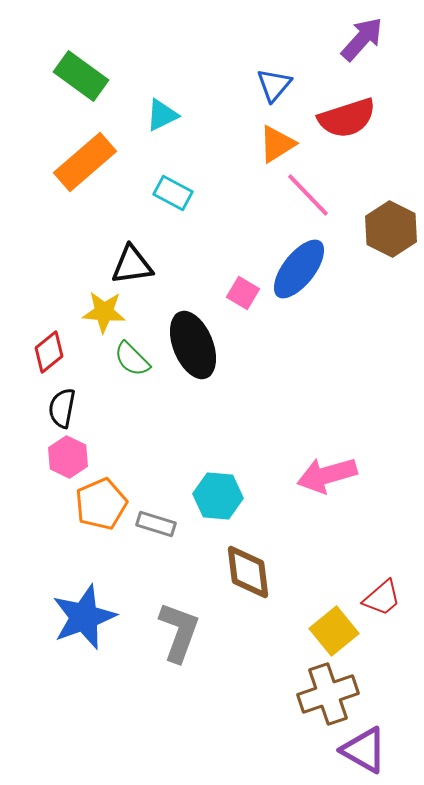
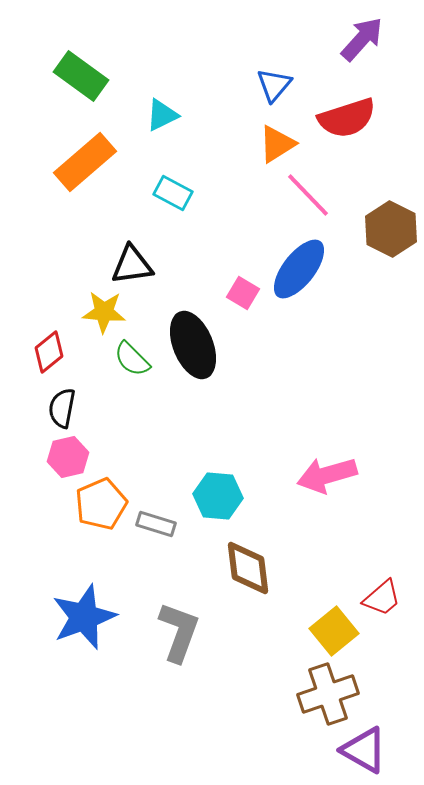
pink hexagon: rotated 21 degrees clockwise
brown diamond: moved 4 px up
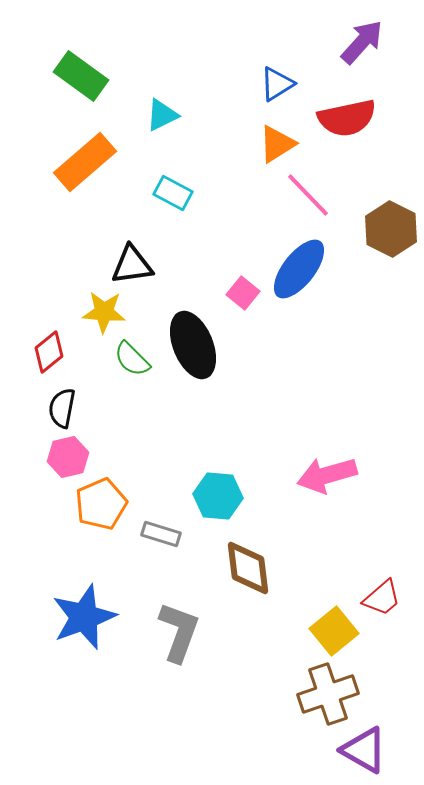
purple arrow: moved 3 px down
blue triangle: moved 3 px right, 1 px up; rotated 18 degrees clockwise
red semicircle: rotated 6 degrees clockwise
pink square: rotated 8 degrees clockwise
gray rectangle: moved 5 px right, 10 px down
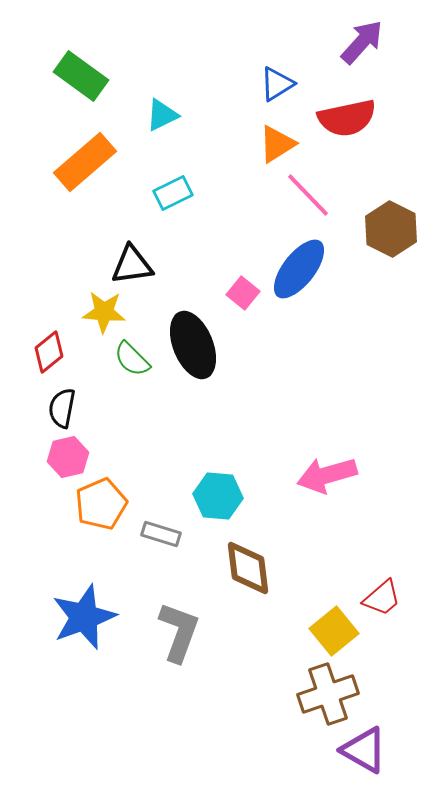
cyan rectangle: rotated 54 degrees counterclockwise
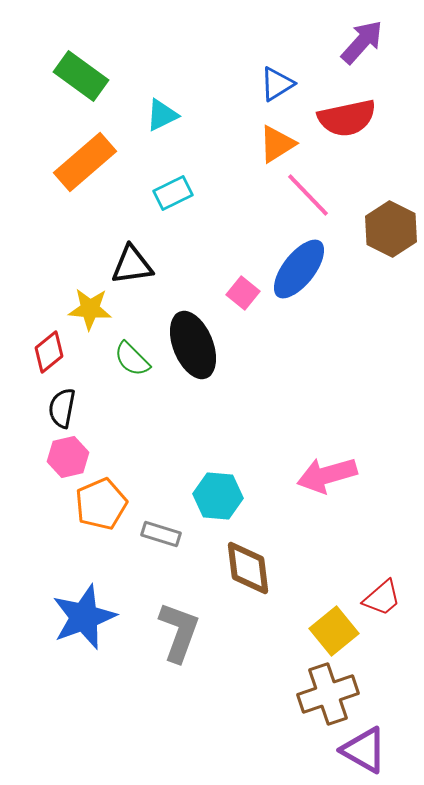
yellow star: moved 14 px left, 3 px up
